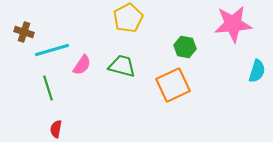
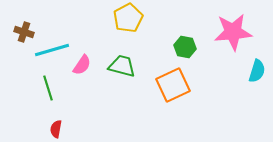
pink star: moved 8 px down
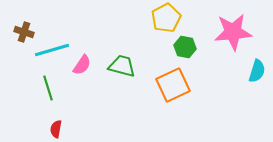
yellow pentagon: moved 38 px right
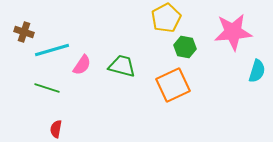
green line: moved 1 px left; rotated 55 degrees counterclockwise
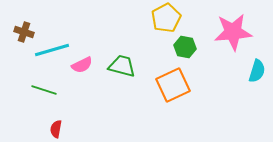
pink semicircle: rotated 30 degrees clockwise
green line: moved 3 px left, 2 px down
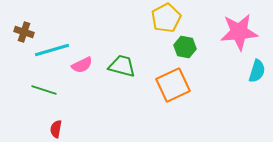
pink star: moved 6 px right
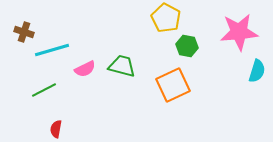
yellow pentagon: rotated 16 degrees counterclockwise
green hexagon: moved 2 px right, 1 px up
pink semicircle: moved 3 px right, 4 px down
green line: rotated 45 degrees counterclockwise
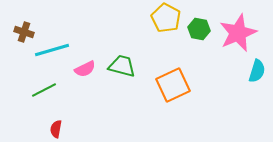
pink star: moved 1 px left, 1 px down; rotated 18 degrees counterclockwise
green hexagon: moved 12 px right, 17 px up
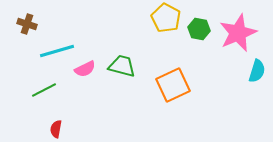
brown cross: moved 3 px right, 8 px up
cyan line: moved 5 px right, 1 px down
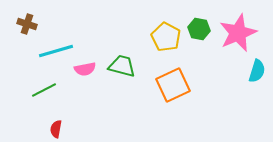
yellow pentagon: moved 19 px down
cyan line: moved 1 px left
pink semicircle: rotated 15 degrees clockwise
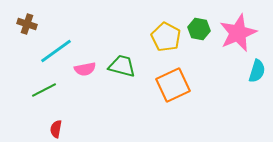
cyan line: rotated 20 degrees counterclockwise
